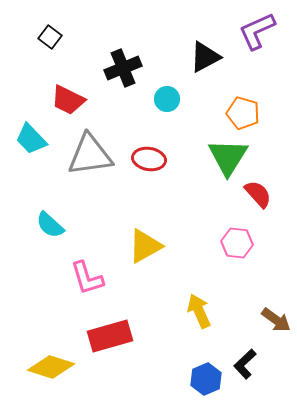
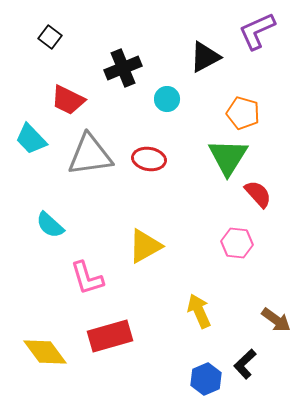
yellow diamond: moved 6 px left, 15 px up; rotated 36 degrees clockwise
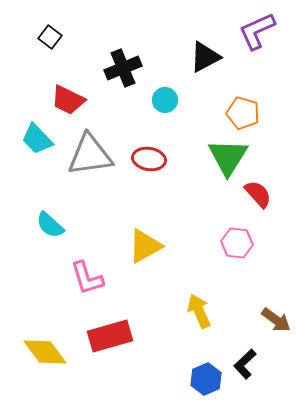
cyan circle: moved 2 px left, 1 px down
cyan trapezoid: moved 6 px right
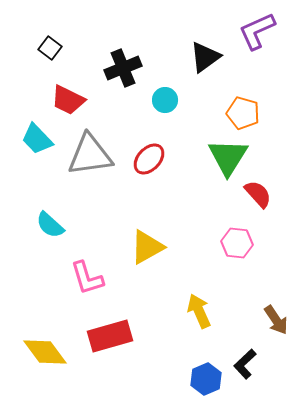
black square: moved 11 px down
black triangle: rotated 8 degrees counterclockwise
red ellipse: rotated 56 degrees counterclockwise
yellow triangle: moved 2 px right, 1 px down
brown arrow: rotated 20 degrees clockwise
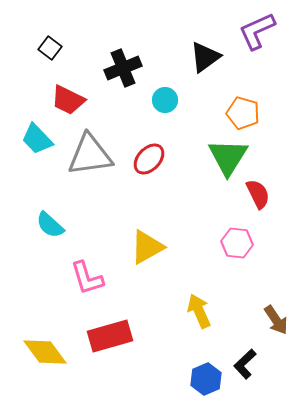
red semicircle: rotated 16 degrees clockwise
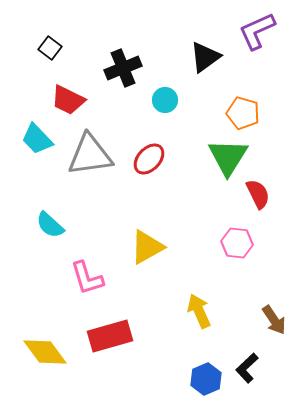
brown arrow: moved 2 px left
black L-shape: moved 2 px right, 4 px down
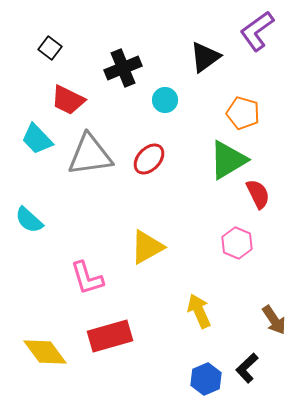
purple L-shape: rotated 12 degrees counterclockwise
green triangle: moved 3 px down; rotated 27 degrees clockwise
cyan semicircle: moved 21 px left, 5 px up
pink hexagon: rotated 16 degrees clockwise
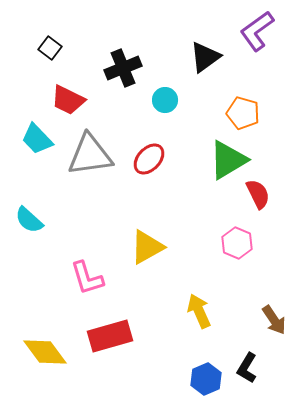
black L-shape: rotated 16 degrees counterclockwise
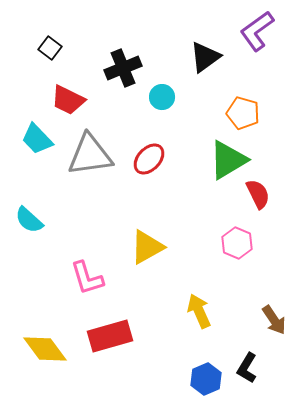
cyan circle: moved 3 px left, 3 px up
yellow diamond: moved 3 px up
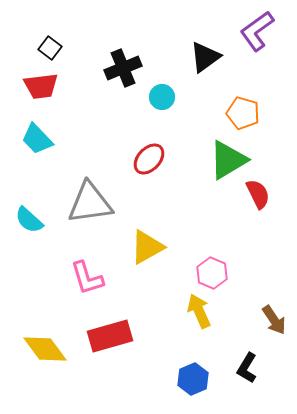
red trapezoid: moved 27 px left, 14 px up; rotated 33 degrees counterclockwise
gray triangle: moved 48 px down
pink hexagon: moved 25 px left, 30 px down
blue hexagon: moved 13 px left
